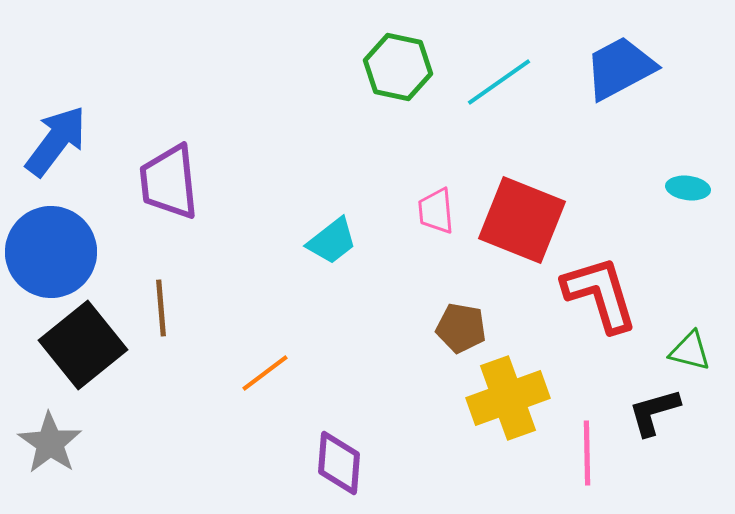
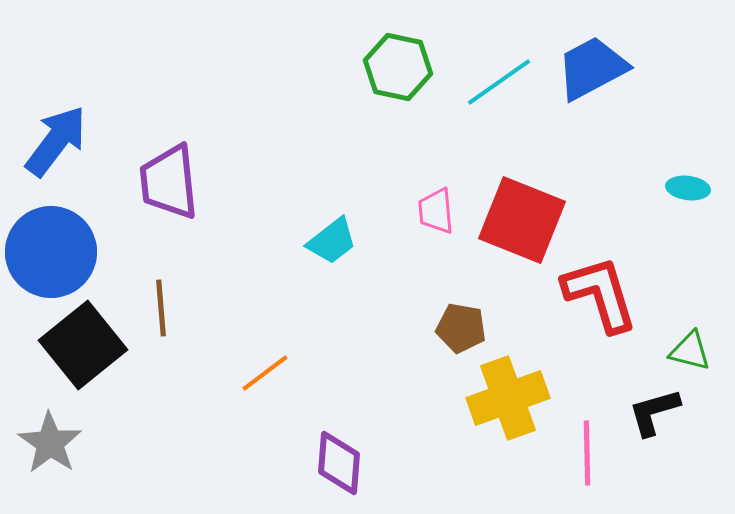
blue trapezoid: moved 28 px left
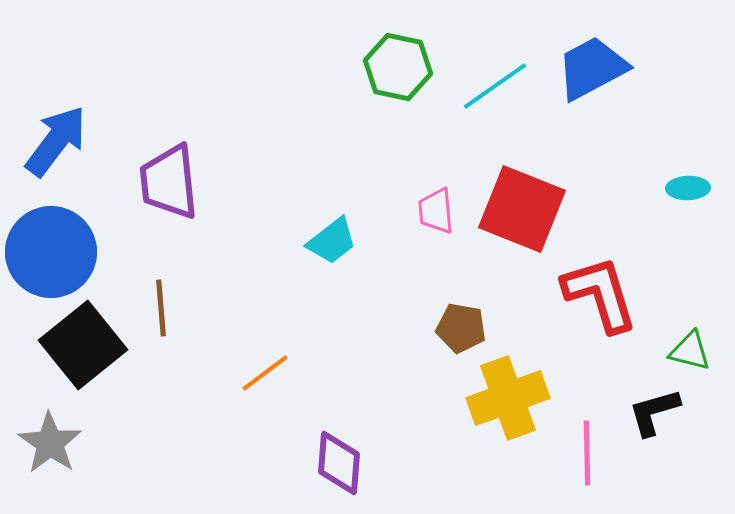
cyan line: moved 4 px left, 4 px down
cyan ellipse: rotated 9 degrees counterclockwise
red square: moved 11 px up
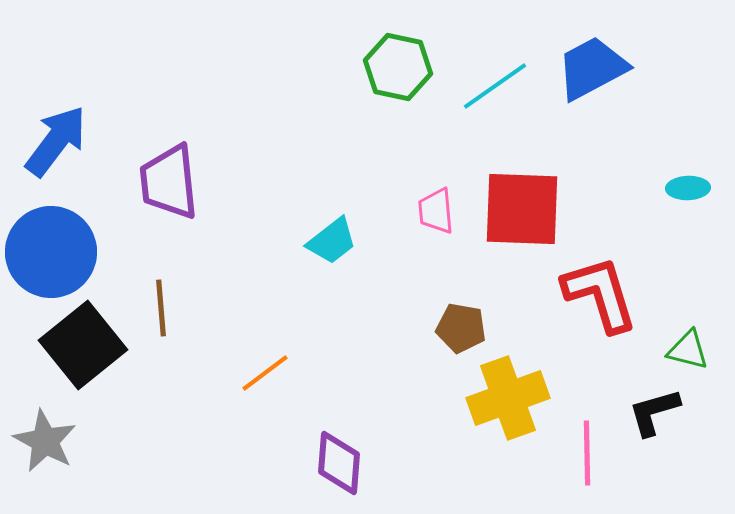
red square: rotated 20 degrees counterclockwise
green triangle: moved 2 px left, 1 px up
gray star: moved 5 px left, 2 px up; rotated 6 degrees counterclockwise
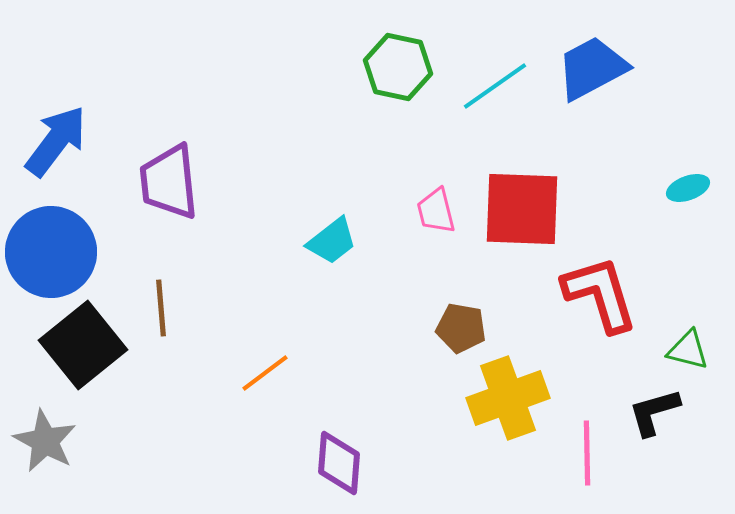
cyan ellipse: rotated 18 degrees counterclockwise
pink trapezoid: rotated 9 degrees counterclockwise
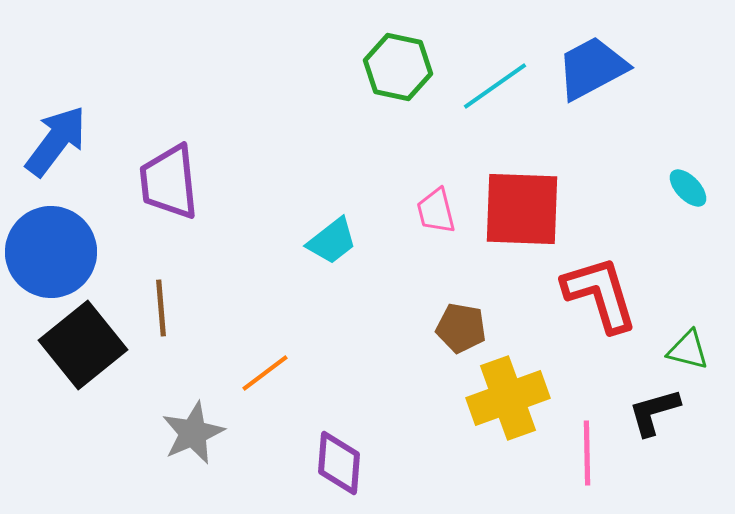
cyan ellipse: rotated 66 degrees clockwise
gray star: moved 148 px right, 8 px up; rotated 20 degrees clockwise
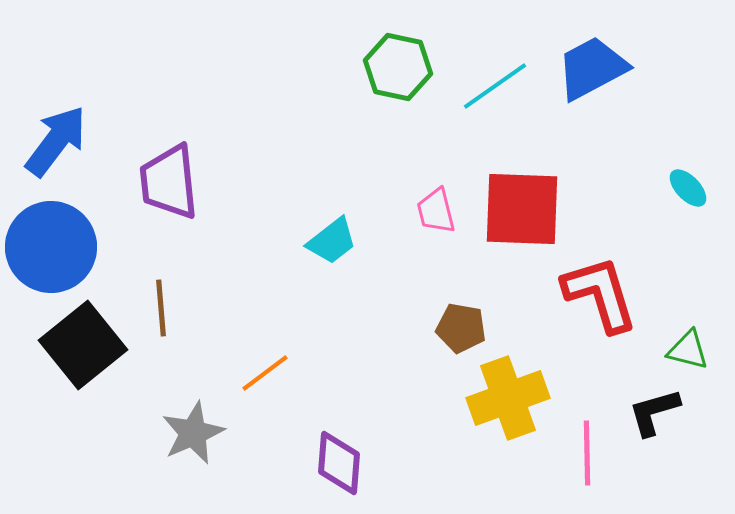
blue circle: moved 5 px up
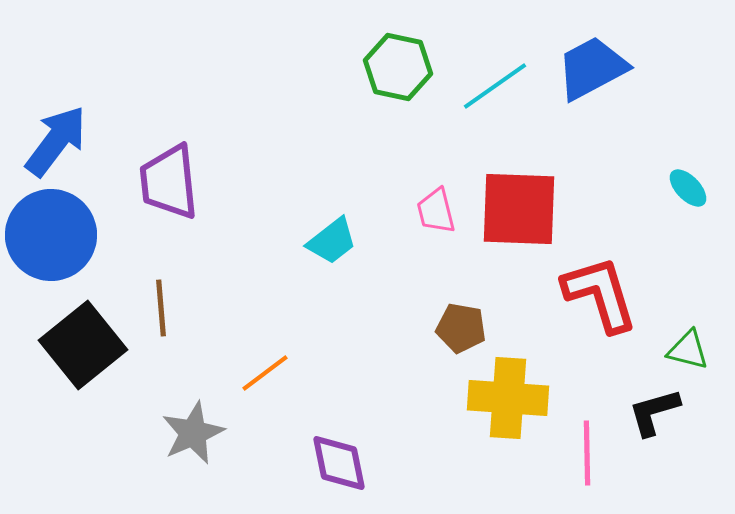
red square: moved 3 px left
blue circle: moved 12 px up
yellow cross: rotated 24 degrees clockwise
purple diamond: rotated 16 degrees counterclockwise
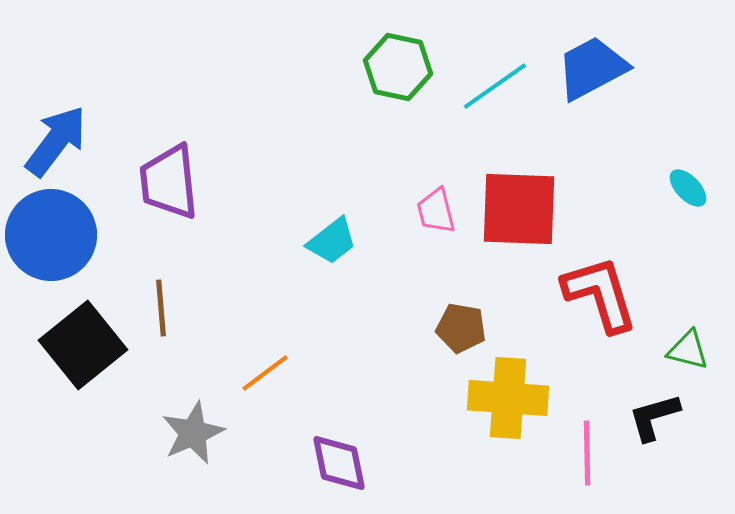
black L-shape: moved 5 px down
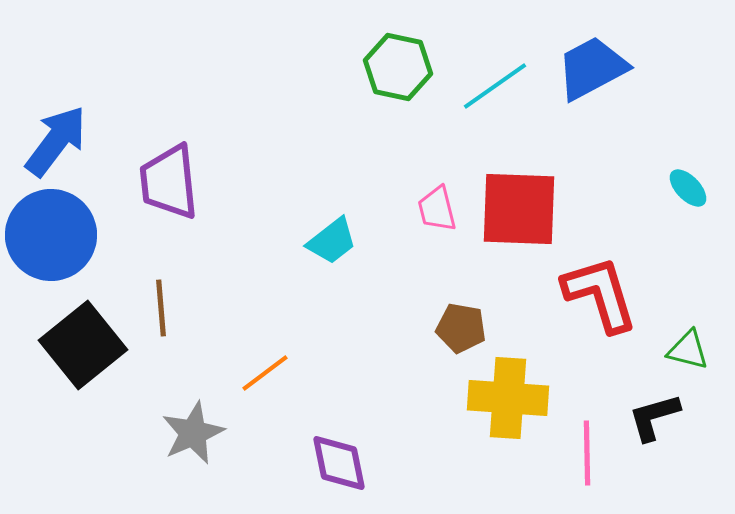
pink trapezoid: moved 1 px right, 2 px up
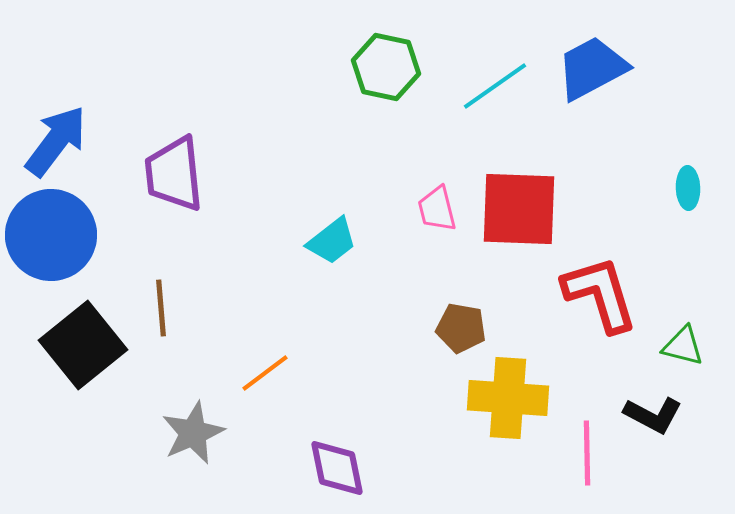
green hexagon: moved 12 px left
purple trapezoid: moved 5 px right, 8 px up
cyan ellipse: rotated 42 degrees clockwise
green triangle: moved 5 px left, 4 px up
black L-shape: moved 1 px left, 2 px up; rotated 136 degrees counterclockwise
purple diamond: moved 2 px left, 5 px down
